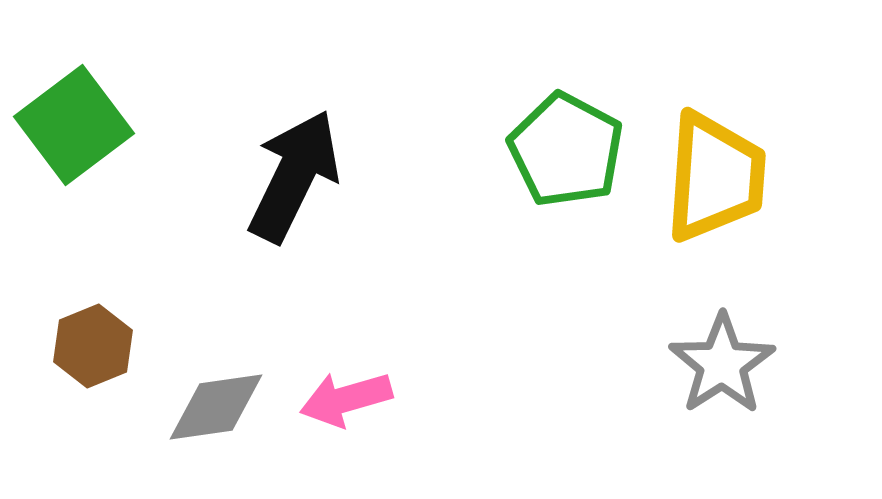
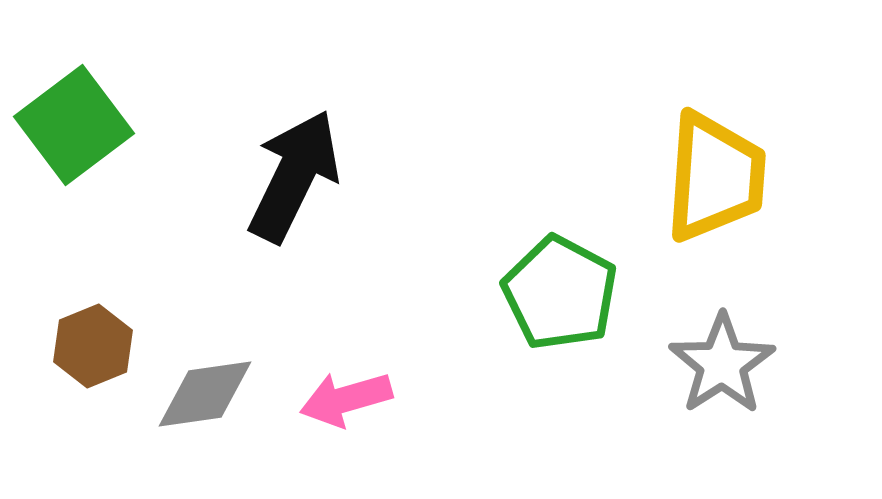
green pentagon: moved 6 px left, 143 px down
gray diamond: moved 11 px left, 13 px up
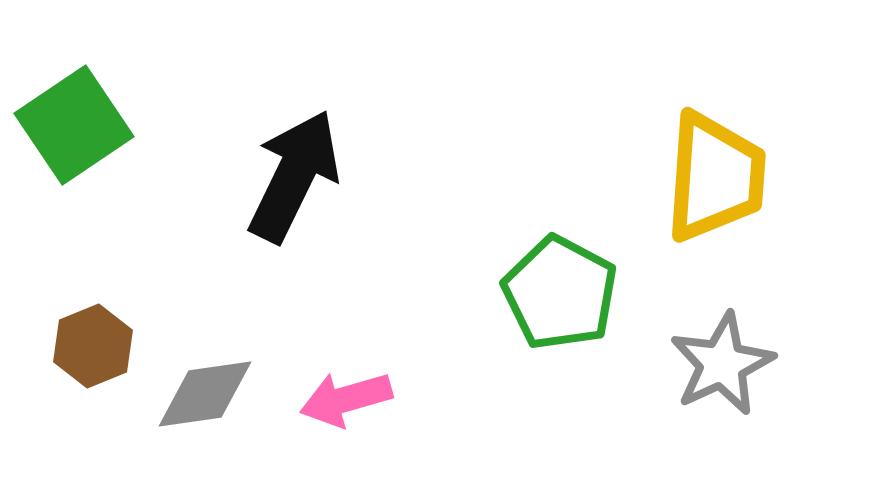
green square: rotated 3 degrees clockwise
gray star: rotated 8 degrees clockwise
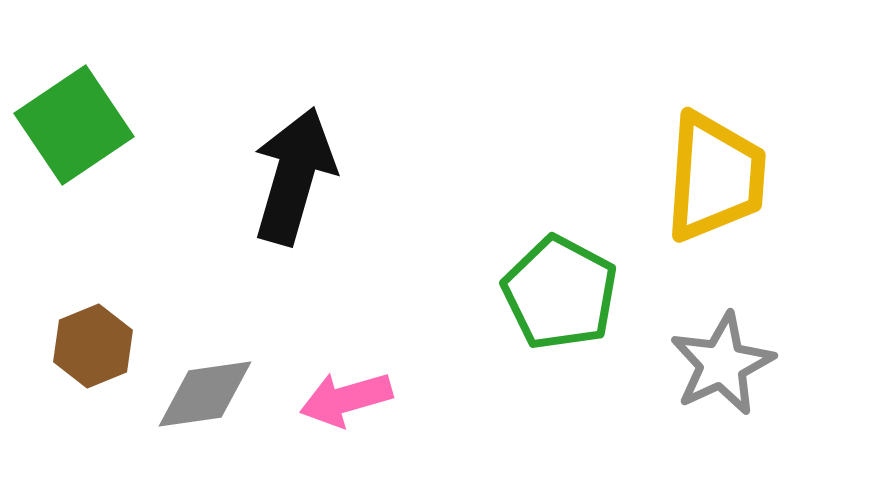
black arrow: rotated 10 degrees counterclockwise
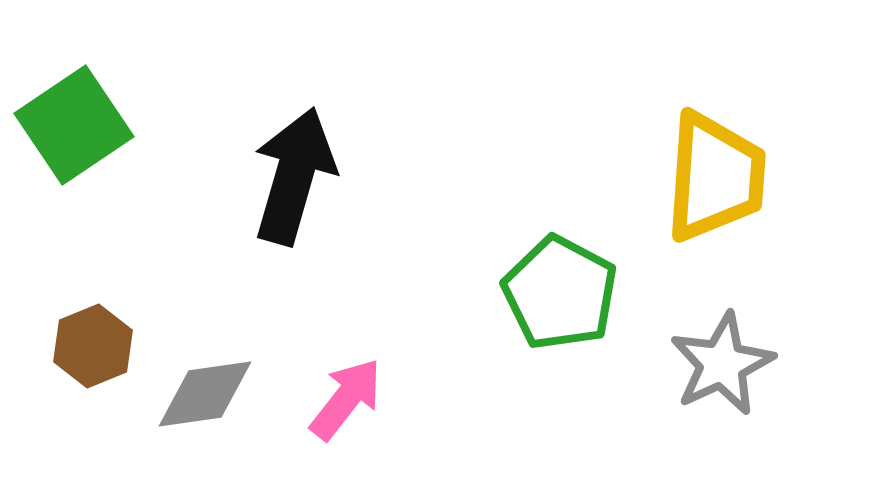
pink arrow: rotated 144 degrees clockwise
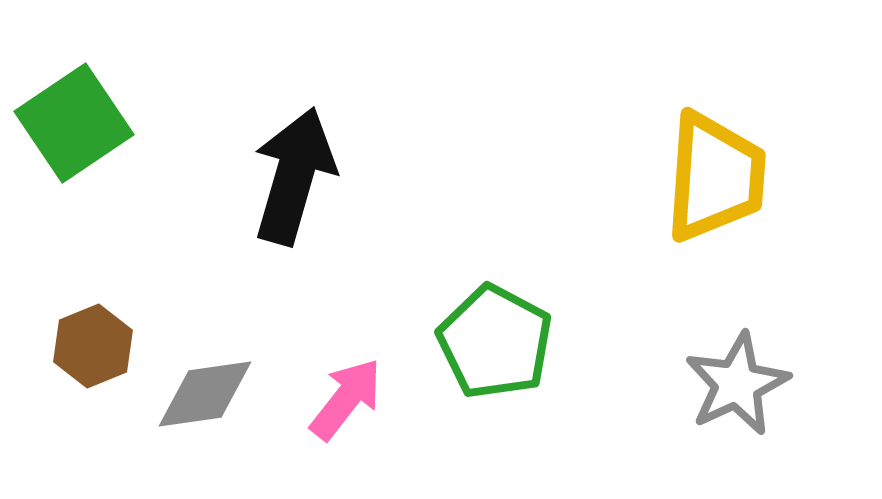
green square: moved 2 px up
green pentagon: moved 65 px left, 49 px down
gray star: moved 15 px right, 20 px down
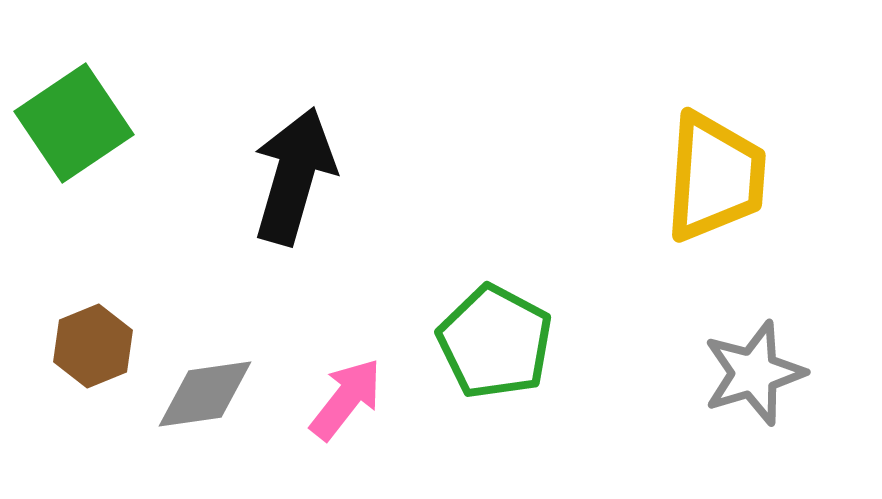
gray star: moved 17 px right, 11 px up; rotated 8 degrees clockwise
